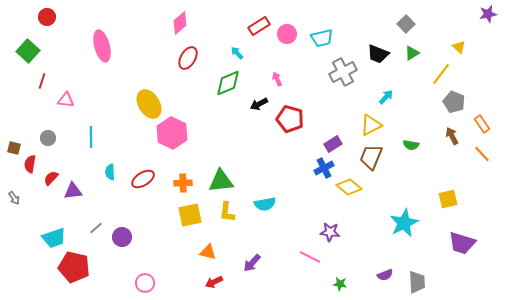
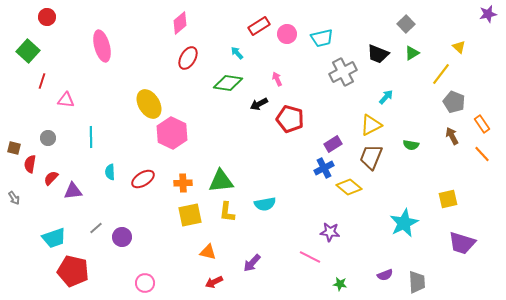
green diamond at (228, 83): rotated 32 degrees clockwise
red pentagon at (74, 267): moved 1 px left, 4 px down
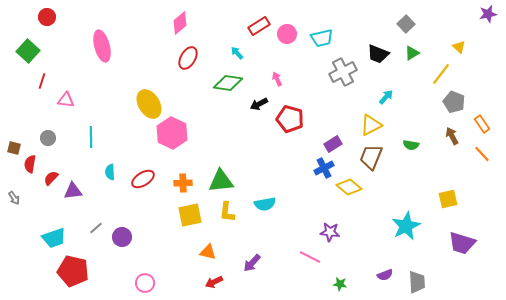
cyan star at (404, 223): moved 2 px right, 3 px down
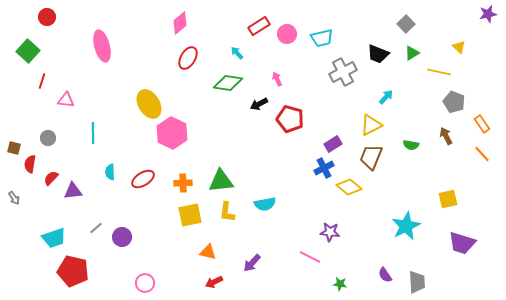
yellow line at (441, 74): moved 2 px left, 2 px up; rotated 65 degrees clockwise
brown arrow at (452, 136): moved 6 px left
cyan line at (91, 137): moved 2 px right, 4 px up
purple semicircle at (385, 275): rotated 77 degrees clockwise
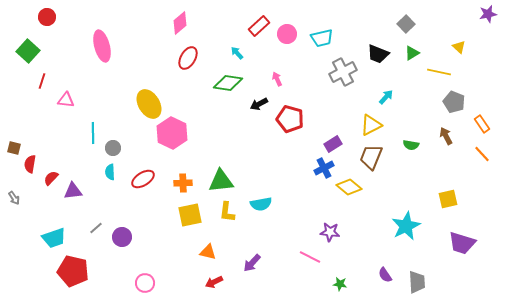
red rectangle at (259, 26): rotated 10 degrees counterclockwise
gray circle at (48, 138): moved 65 px right, 10 px down
cyan semicircle at (265, 204): moved 4 px left
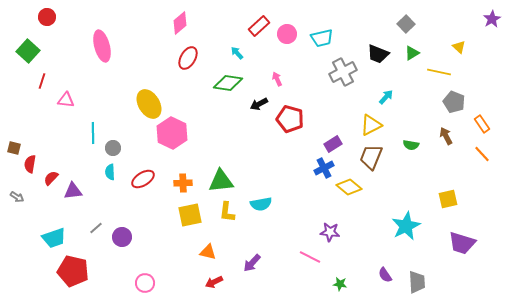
purple star at (488, 14): moved 4 px right, 5 px down; rotated 18 degrees counterclockwise
gray arrow at (14, 198): moved 3 px right, 1 px up; rotated 24 degrees counterclockwise
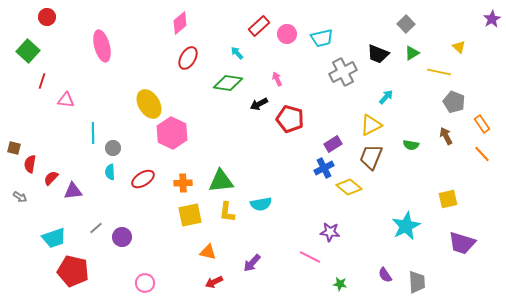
gray arrow at (17, 197): moved 3 px right
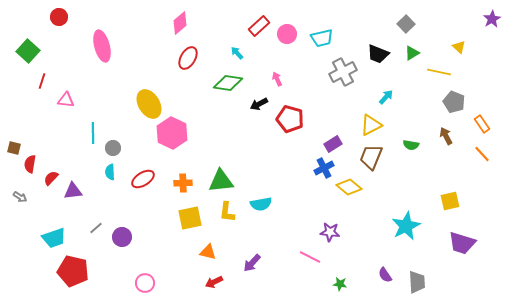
red circle at (47, 17): moved 12 px right
yellow square at (448, 199): moved 2 px right, 2 px down
yellow square at (190, 215): moved 3 px down
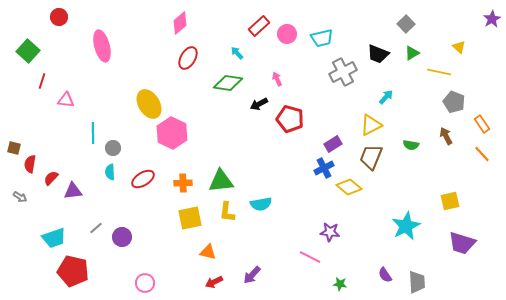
purple arrow at (252, 263): moved 12 px down
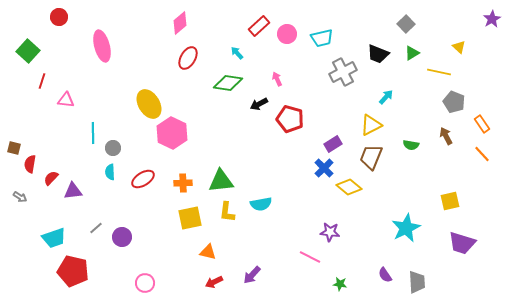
blue cross at (324, 168): rotated 18 degrees counterclockwise
cyan star at (406, 226): moved 2 px down
